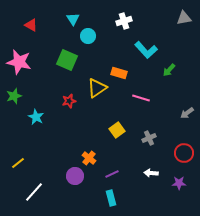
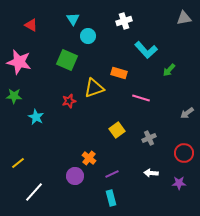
yellow triangle: moved 3 px left; rotated 15 degrees clockwise
green star: rotated 21 degrees clockwise
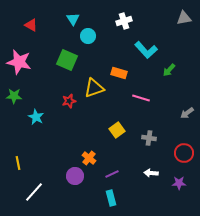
gray cross: rotated 32 degrees clockwise
yellow line: rotated 64 degrees counterclockwise
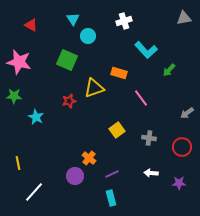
pink line: rotated 36 degrees clockwise
red circle: moved 2 px left, 6 px up
